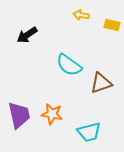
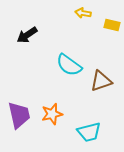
yellow arrow: moved 2 px right, 2 px up
brown triangle: moved 2 px up
orange star: rotated 25 degrees counterclockwise
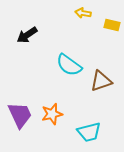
purple trapezoid: moved 1 px right; rotated 12 degrees counterclockwise
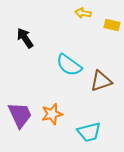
black arrow: moved 2 px left, 3 px down; rotated 90 degrees clockwise
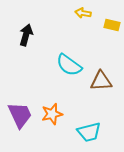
black arrow: moved 1 px right, 3 px up; rotated 50 degrees clockwise
brown triangle: rotated 15 degrees clockwise
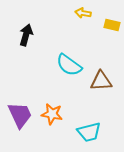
orange star: rotated 25 degrees clockwise
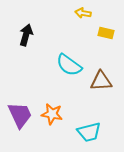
yellow rectangle: moved 6 px left, 8 px down
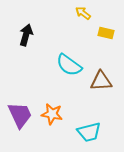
yellow arrow: rotated 28 degrees clockwise
